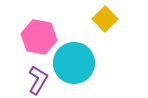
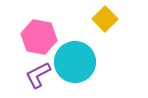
cyan circle: moved 1 px right, 1 px up
purple L-shape: moved 5 px up; rotated 148 degrees counterclockwise
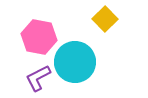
purple L-shape: moved 3 px down
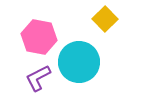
cyan circle: moved 4 px right
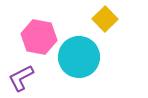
cyan circle: moved 5 px up
purple L-shape: moved 17 px left
